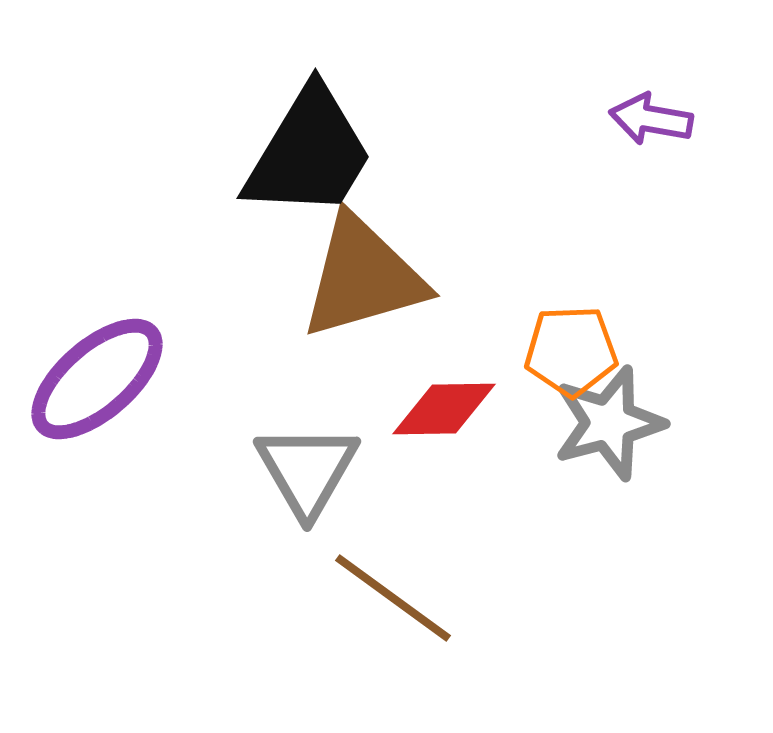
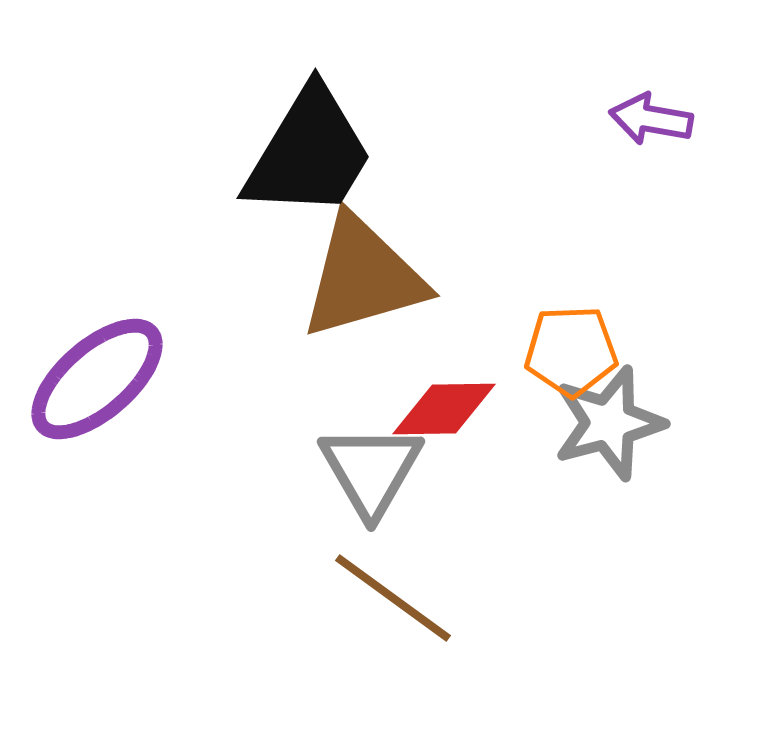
gray triangle: moved 64 px right
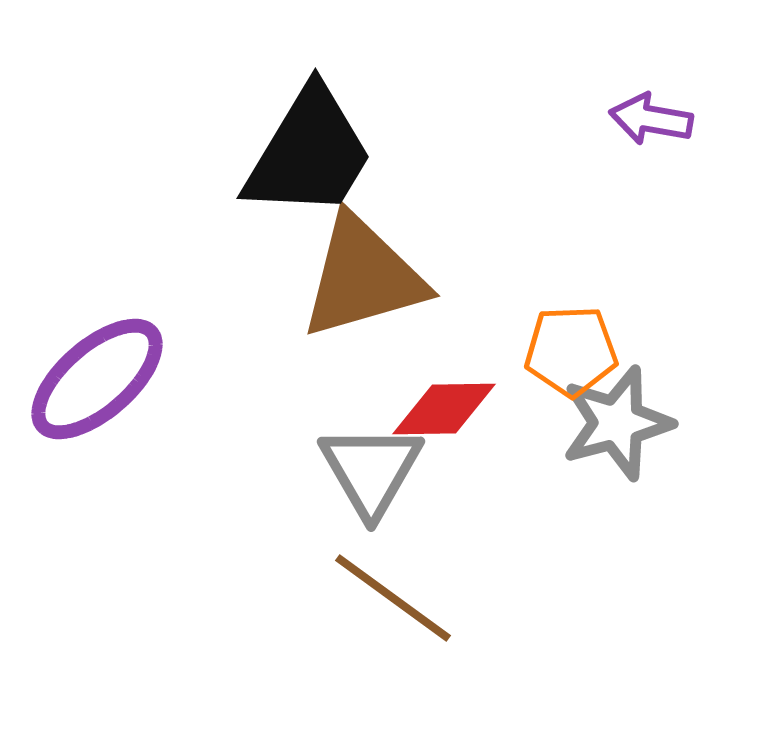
gray star: moved 8 px right
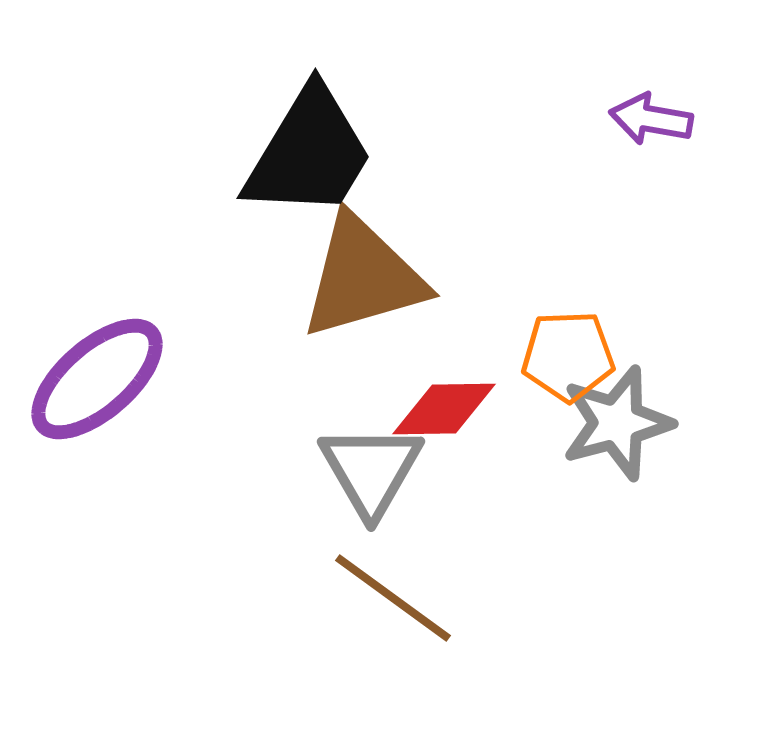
orange pentagon: moved 3 px left, 5 px down
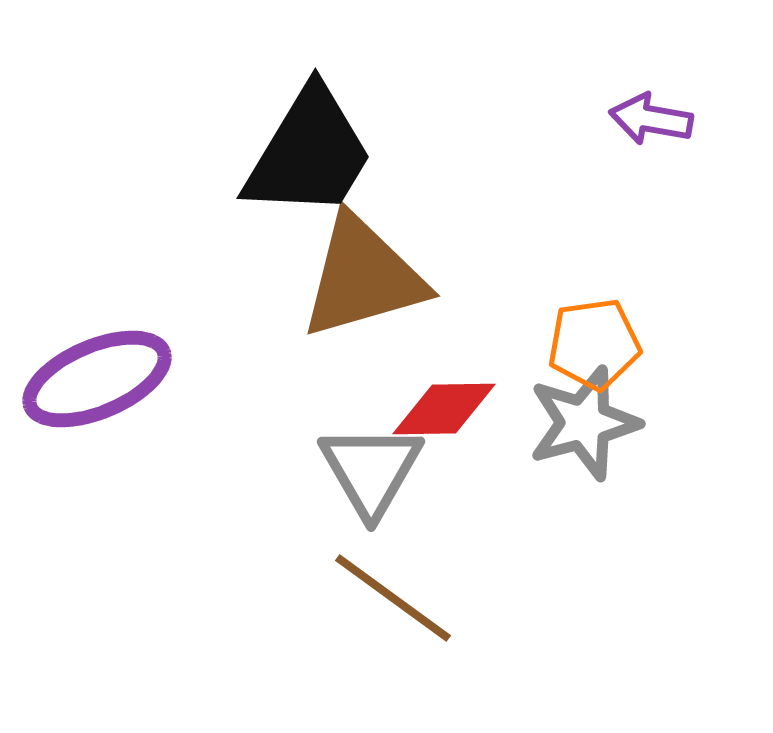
orange pentagon: moved 26 px right, 12 px up; rotated 6 degrees counterclockwise
purple ellipse: rotated 18 degrees clockwise
gray star: moved 33 px left
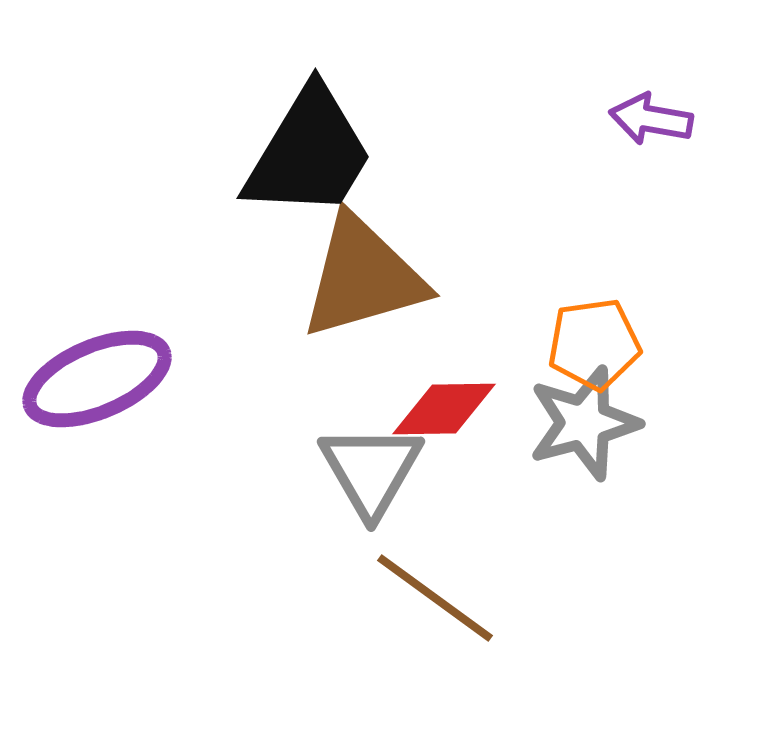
brown line: moved 42 px right
